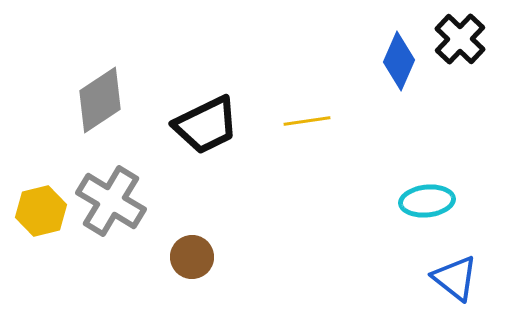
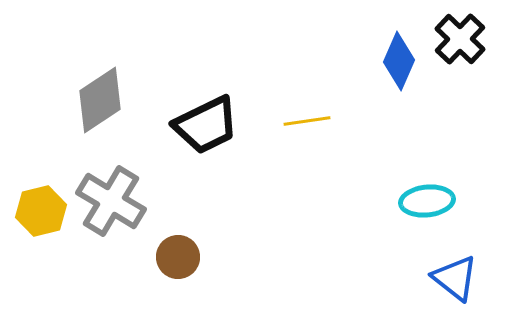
brown circle: moved 14 px left
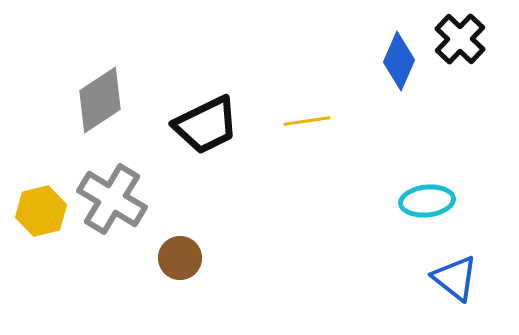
gray cross: moved 1 px right, 2 px up
brown circle: moved 2 px right, 1 px down
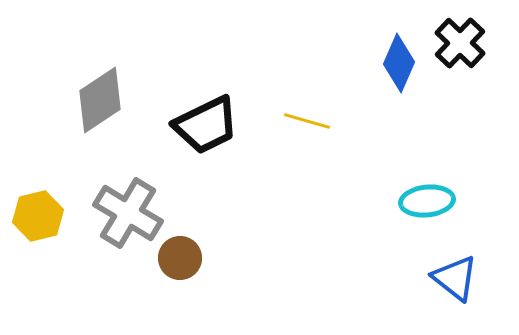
black cross: moved 4 px down
blue diamond: moved 2 px down
yellow line: rotated 24 degrees clockwise
gray cross: moved 16 px right, 14 px down
yellow hexagon: moved 3 px left, 5 px down
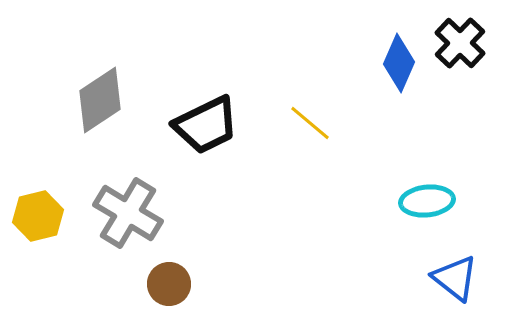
yellow line: moved 3 px right, 2 px down; rotated 24 degrees clockwise
brown circle: moved 11 px left, 26 px down
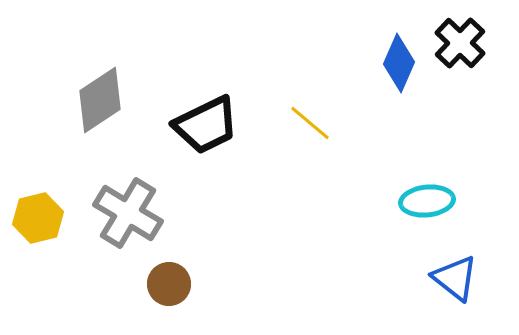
yellow hexagon: moved 2 px down
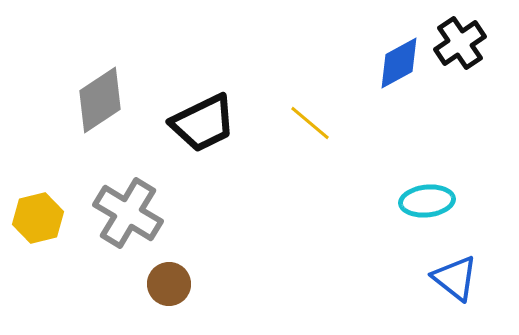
black cross: rotated 12 degrees clockwise
blue diamond: rotated 38 degrees clockwise
black trapezoid: moved 3 px left, 2 px up
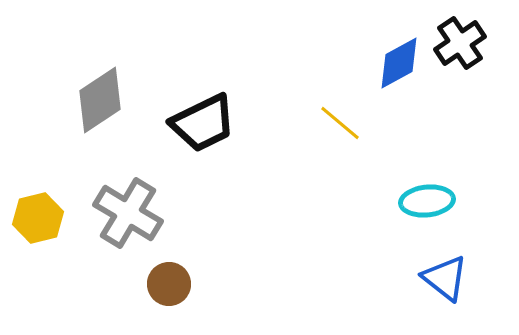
yellow line: moved 30 px right
blue triangle: moved 10 px left
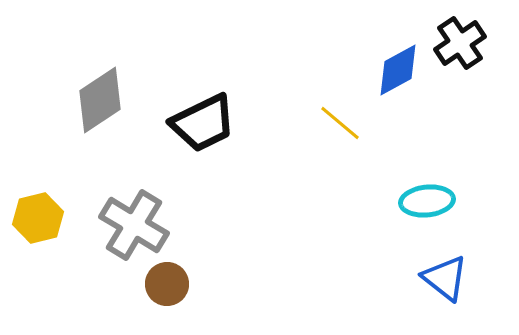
blue diamond: moved 1 px left, 7 px down
gray cross: moved 6 px right, 12 px down
brown circle: moved 2 px left
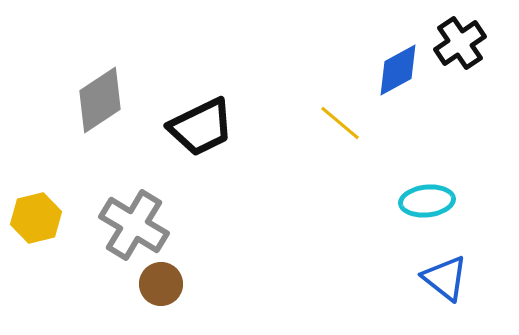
black trapezoid: moved 2 px left, 4 px down
yellow hexagon: moved 2 px left
brown circle: moved 6 px left
